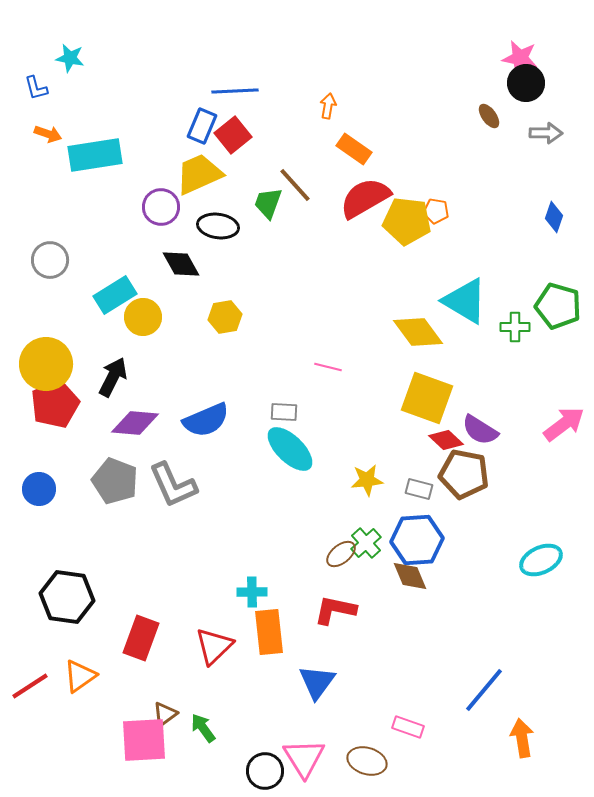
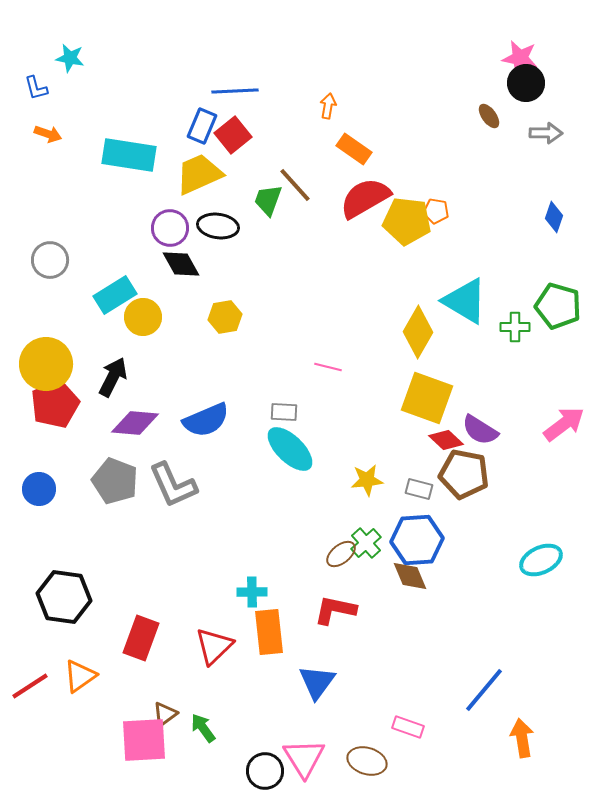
cyan rectangle at (95, 155): moved 34 px right; rotated 18 degrees clockwise
green trapezoid at (268, 203): moved 3 px up
purple circle at (161, 207): moved 9 px right, 21 px down
yellow diamond at (418, 332): rotated 66 degrees clockwise
black hexagon at (67, 597): moved 3 px left
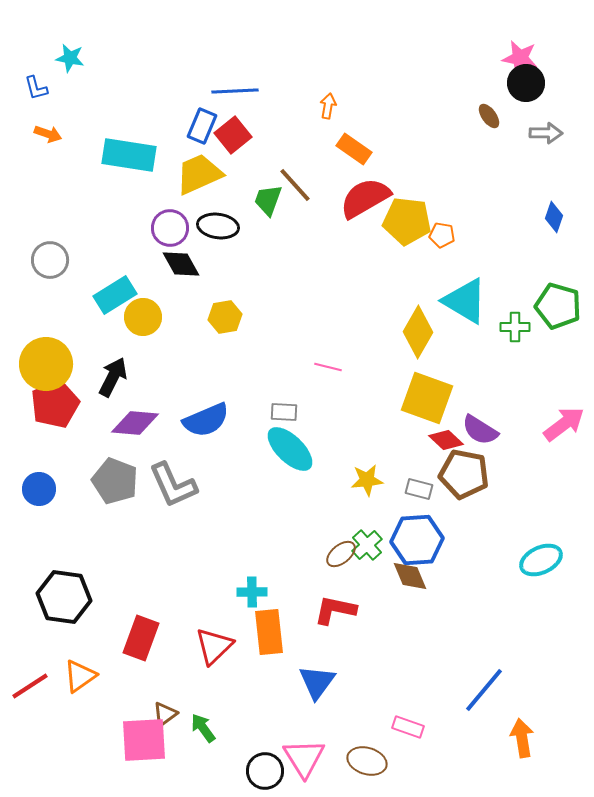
orange pentagon at (436, 211): moved 6 px right, 24 px down
green cross at (366, 543): moved 1 px right, 2 px down
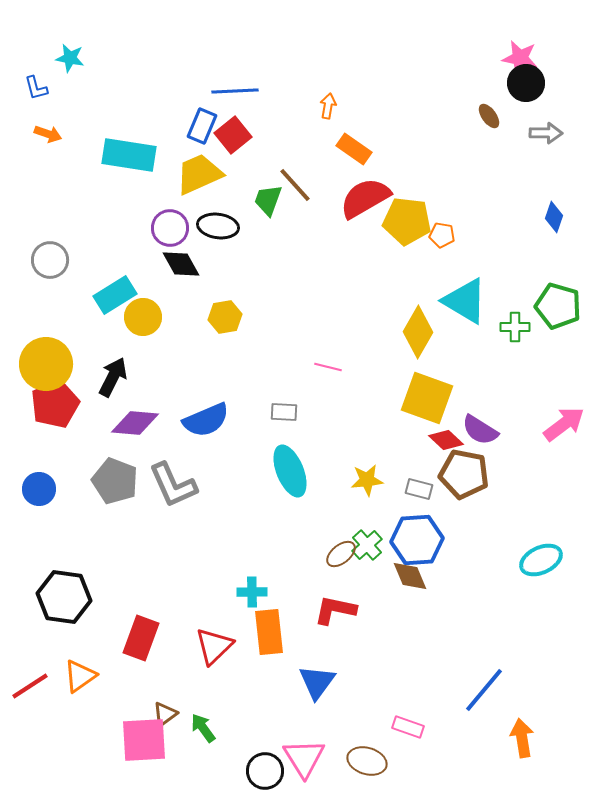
cyan ellipse at (290, 449): moved 22 px down; rotated 24 degrees clockwise
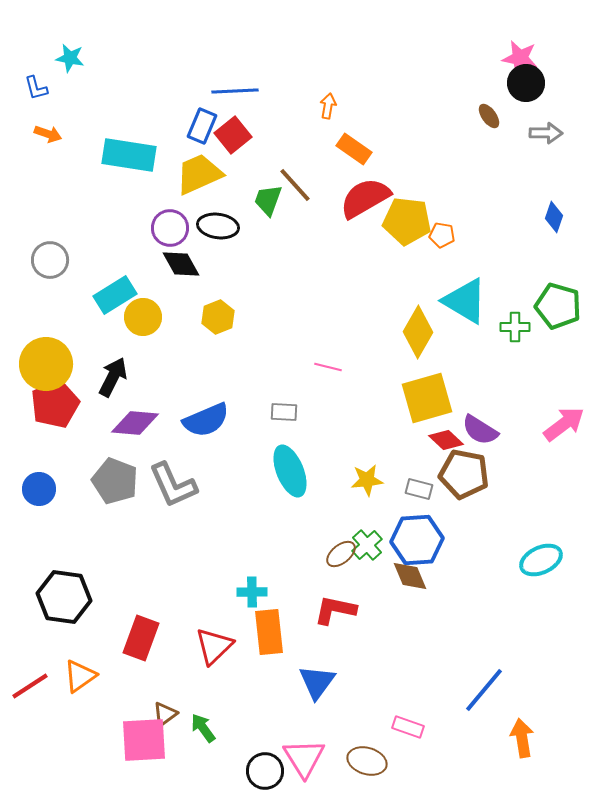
yellow hexagon at (225, 317): moved 7 px left; rotated 12 degrees counterclockwise
yellow square at (427, 398): rotated 36 degrees counterclockwise
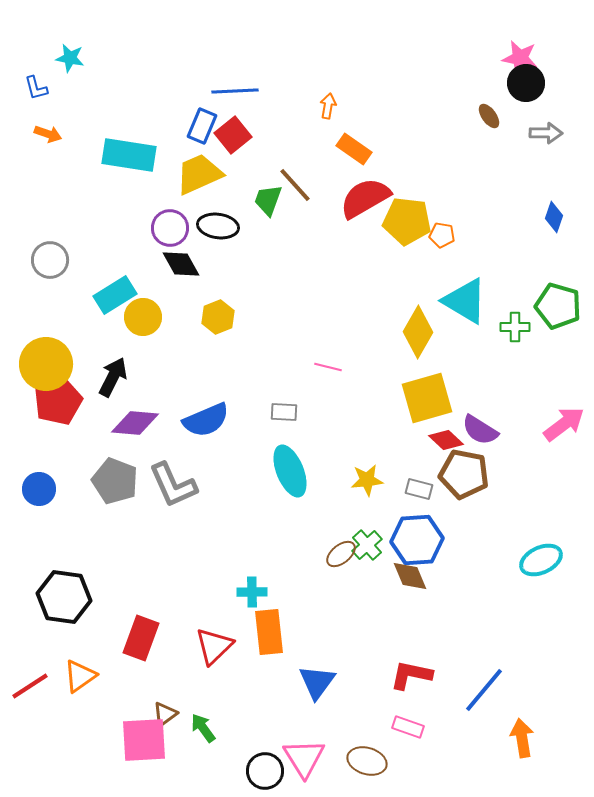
red pentagon at (55, 404): moved 3 px right, 3 px up
red L-shape at (335, 610): moved 76 px right, 65 px down
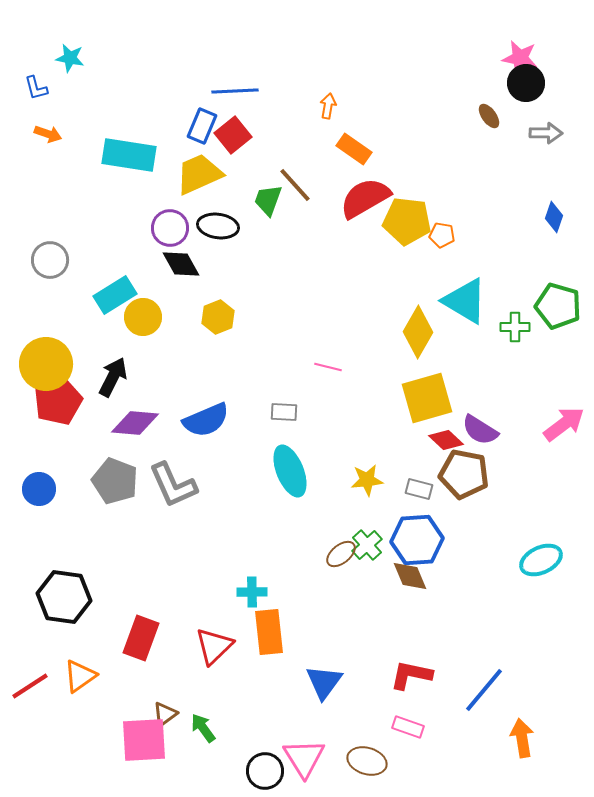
blue triangle at (317, 682): moved 7 px right
